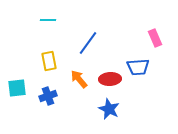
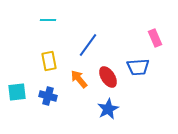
blue line: moved 2 px down
red ellipse: moved 2 px left, 2 px up; rotated 60 degrees clockwise
cyan square: moved 4 px down
blue cross: rotated 36 degrees clockwise
blue star: moved 1 px left; rotated 20 degrees clockwise
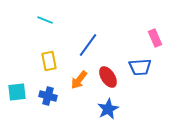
cyan line: moved 3 px left; rotated 21 degrees clockwise
blue trapezoid: moved 2 px right
orange arrow: moved 1 px down; rotated 102 degrees counterclockwise
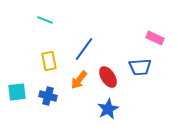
pink rectangle: rotated 42 degrees counterclockwise
blue line: moved 4 px left, 4 px down
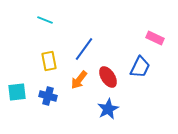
blue trapezoid: rotated 60 degrees counterclockwise
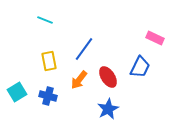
cyan square: rotated 24 degrees counterclockwise
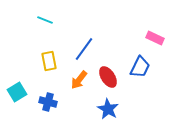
blue cross: moved 6 px down
blue star: rotated 15 degrees counterclockwise
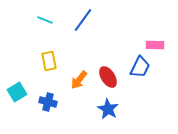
pink rectangle: moved 7 px down; rotated 24 degrees counterclockwise
blue line: moved 1 px left, 29 px up
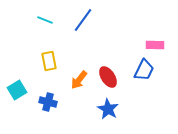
blue trapezoid: moved 4 px right, 3 px down
cyan square: moved 2 px up
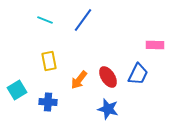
blue trapezoid: moved 6 px left, 4 px down
blue cross: rotated 12 degrees counterclockwise
blue star: rotated 15 degrees counterclockwise
